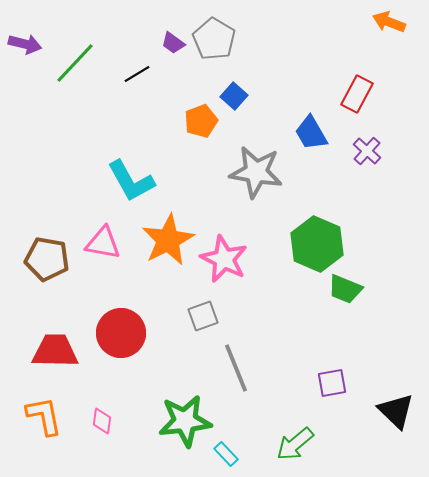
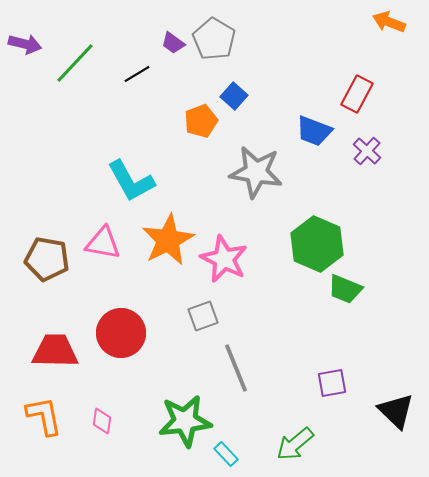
blue trapezoid: moved 3 px right, 2 px up; rotated 39 degrees counterclockwise
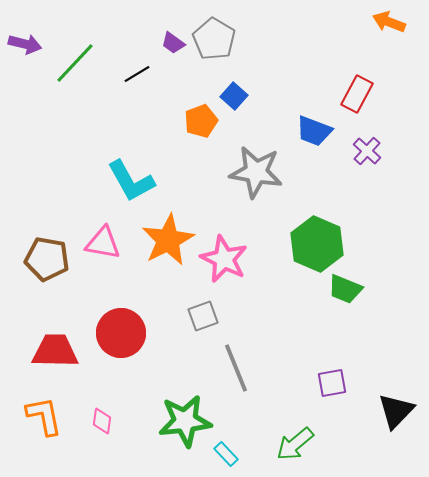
black triangle: rotated 30 degrees clockwise
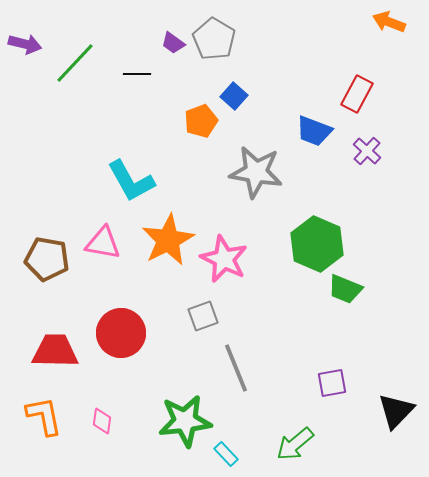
black line: rotated 32 degrees clockwise
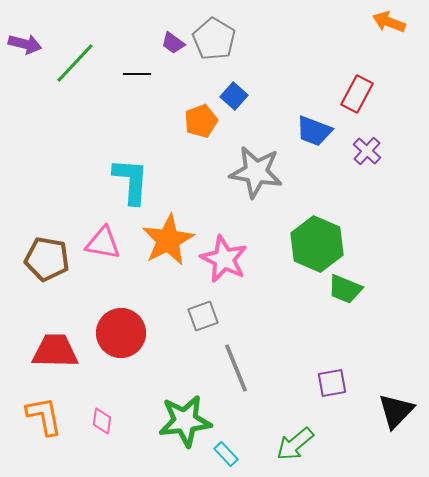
cyan L-shape: rotated 147 degrees counterclockwise
